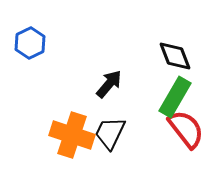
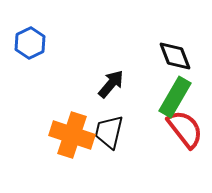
black arrow: moved 2 px right
red semicircle: moved 1 px left
black trapezoid: moved 1 px left, 1 px up; rotated 12 degrees counterclockwise
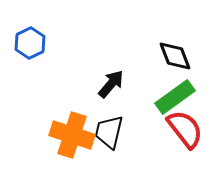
green rectangle: rotated 24 degrees clockwise
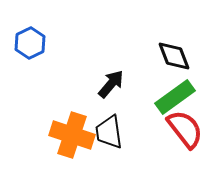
black diamond: moved 1 px left
black trapezoid: rotated 21 degrees counterclockwise
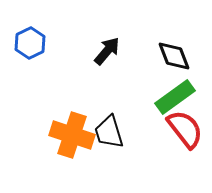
black arrow: moved 4 px left, 33 px up
black trapezoid: rotated 9 degrees counterclockwise
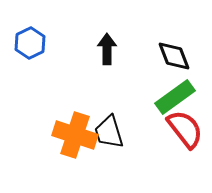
black arrow: moved 2 px up; rotated 40 degrees counterclockwise
orange cross: moved 3 px right
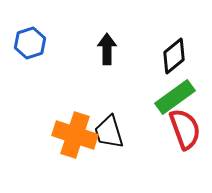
blue hexagon: rotated 8 degrees clockwise
black diamond: rotated 72 degrees clockwise
red semicircle: rotated 18 degrees clockwise
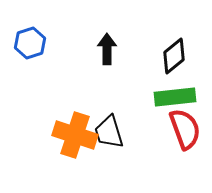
green rectangle: rotated 30 degrees clockwise
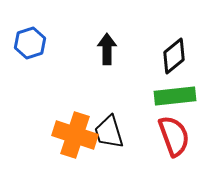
green rectangle: moved 1 px up
red semicircle: moved 11 px left, 7 px down
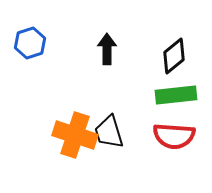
green rectangle: moved 1 px right, 1 px up
red semicircle: rotated 114 degrees clockwise
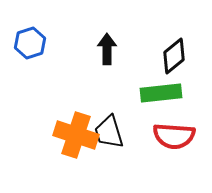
green rectangle: moved 15 px left, 2 px up
orange cross: moved 1 px right
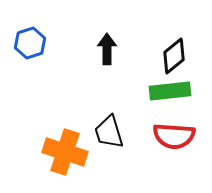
green rectangle: moved 9 px right, 2 px up
orange cross: moved 11 px left, 17 px down
